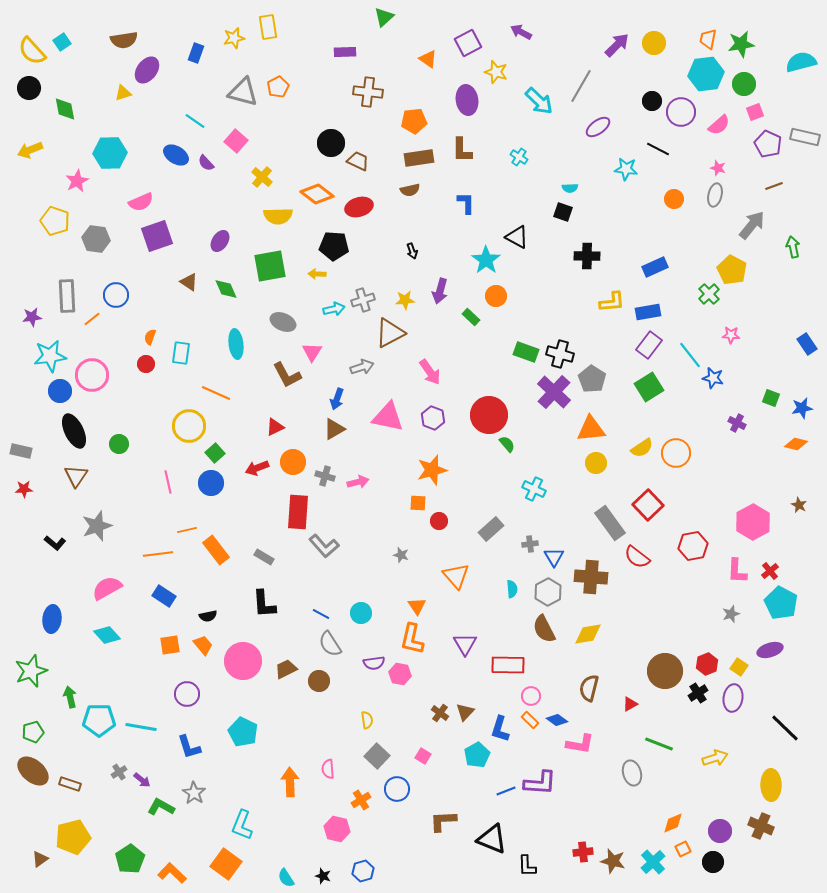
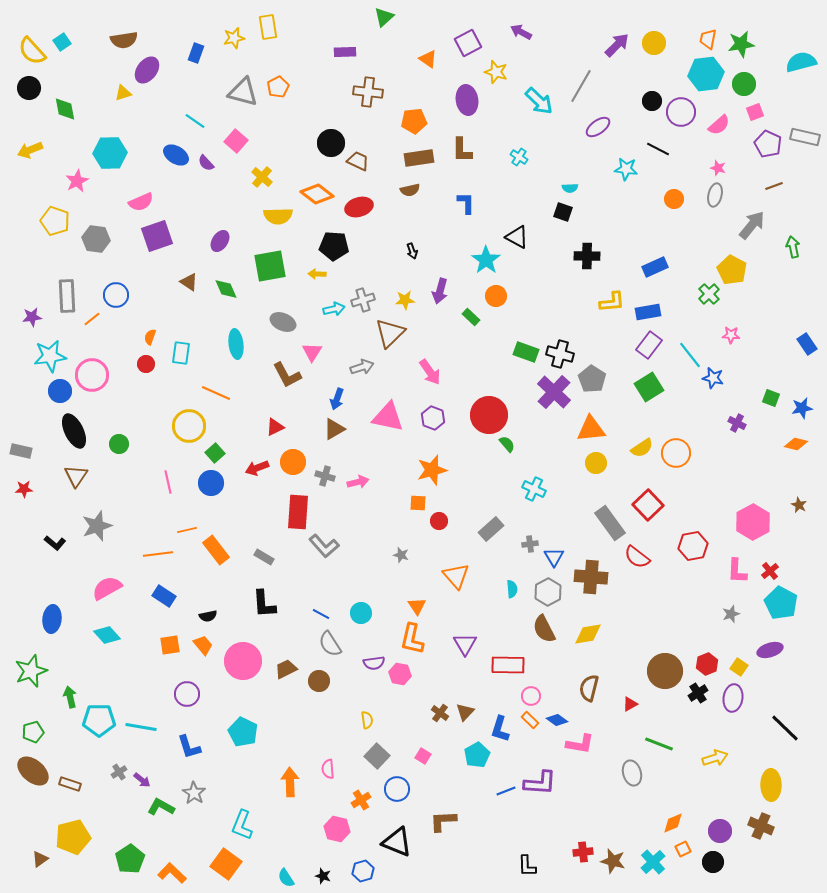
brown triangle at (390, 333): rotated 16 degrees counterclockwise
black triangle at (492, 839): moved 95 px left, 3 px down
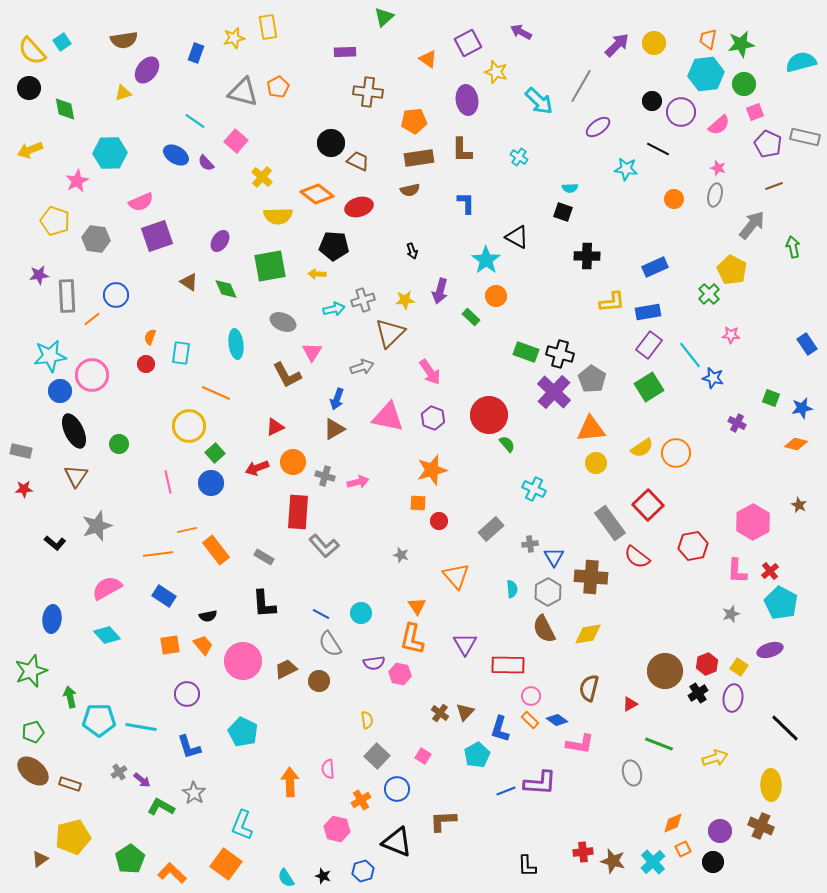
purple star at (32, 317): moved 7 px right, 42 px up
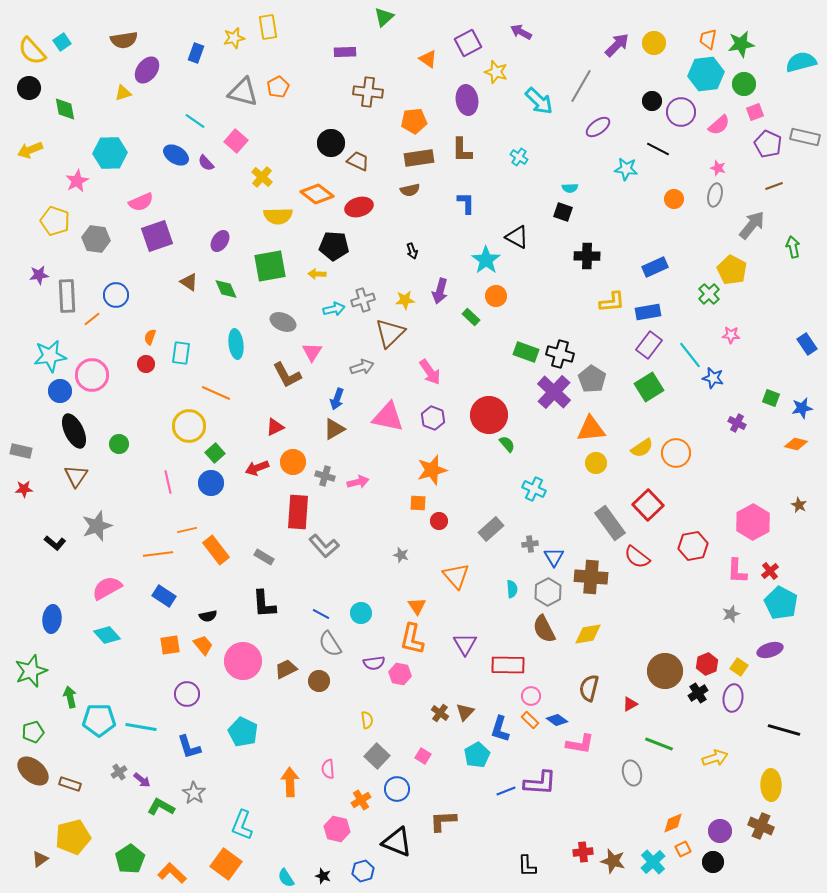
black line at (785, 728): moved 1 px left, 2 px down; rotated 28 degrees counterclockwise
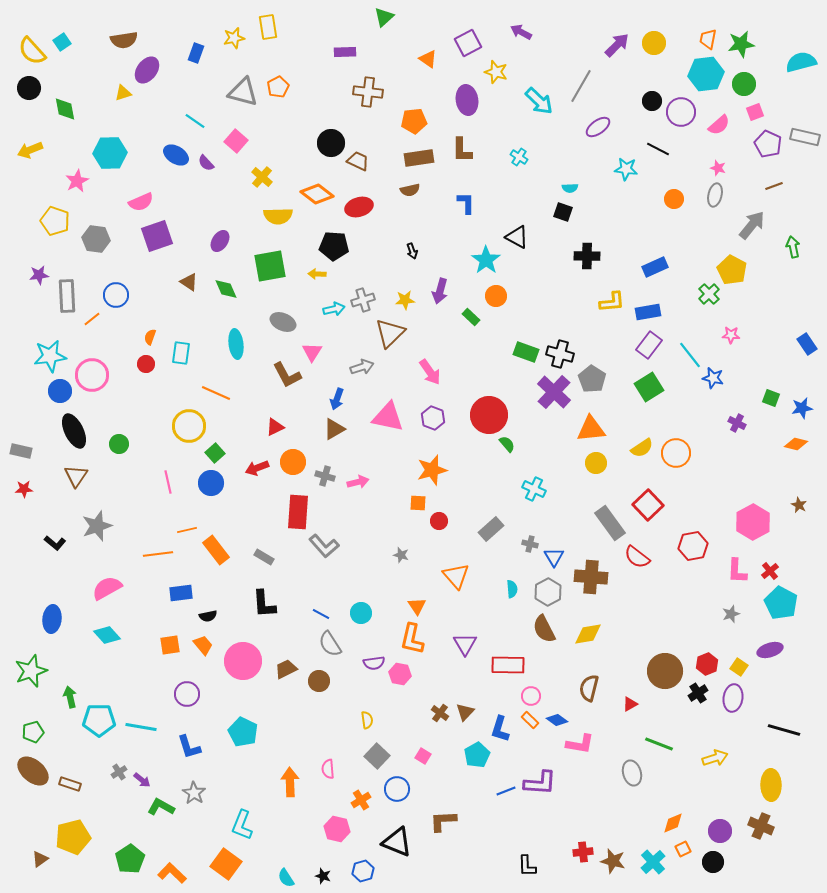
gray cross at (530, 544): rotated 21 degrees clockwise
blue rectangle at (164, 596): moved 17 px right, 3 px up; rotated 40 degrees counterclockwise
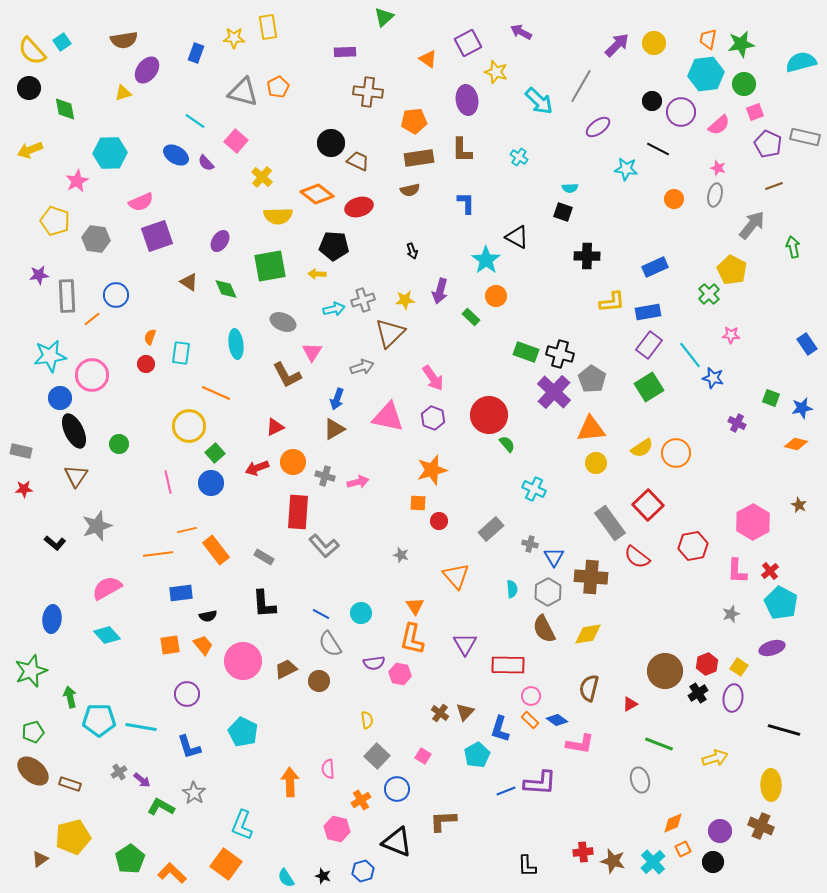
yellow star at (234, 38): rotated 15 degrees clockwise
pink arrow at (430, 372): moved 3 px right, 6 px down
blue circle at (60, 391): moved 7 px down
orange triangle at (417, 606): moved 2 px left
purple ellipse at (770, 650): moved 2 px right, 2 px up
gray ellipse at (632, 773): moved 8 px right, 7 px down
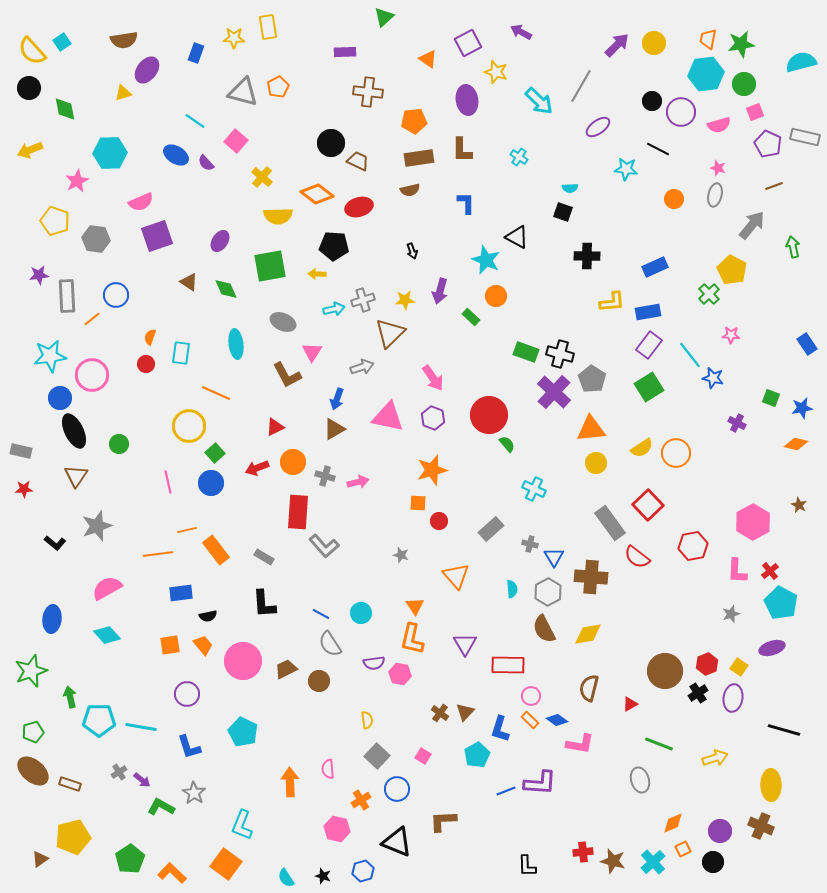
pink semicircle at (719, 125): rotated 25 degrees clockwise
cyan star at (486, 260): rotated 12 degrees counterclockwise
